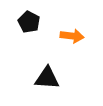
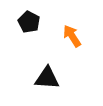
orange arrow: rotated 130 degrees counterclockwise
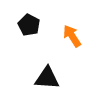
black pentagon: moved 3 px down
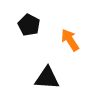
orange arrow: moved 2 px left, 4 px down
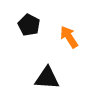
orange arrow: moved 1 px left, 3 px up
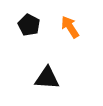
orange arrow: moved 1 px right, 10 px up
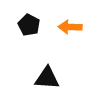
orange arrow: rotated 55 degrees counterclockwise
